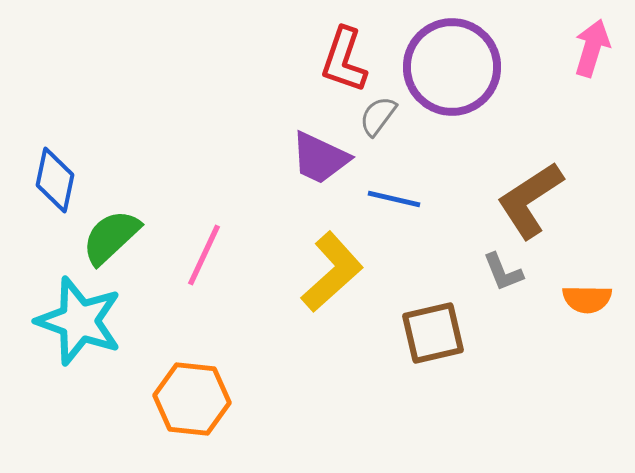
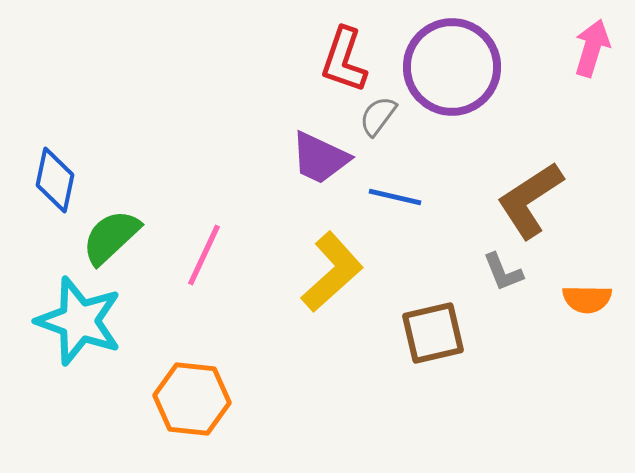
blue line: moved 1 px right, 2 px up
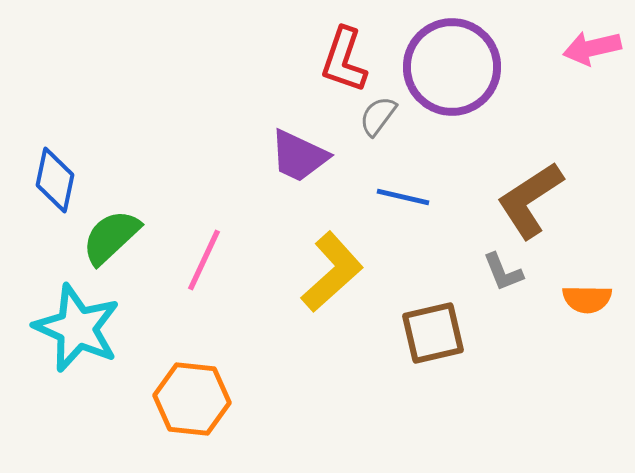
pink arrow: rotated 120 degrees counterclockwise
purple trapezoid: moved 21 px left, 2 px up
blue line: moved 8 px right
pink line: moved 5 px down
cyan star: moved 2 px left, 7 px down; rotated 4 degrees clockwise
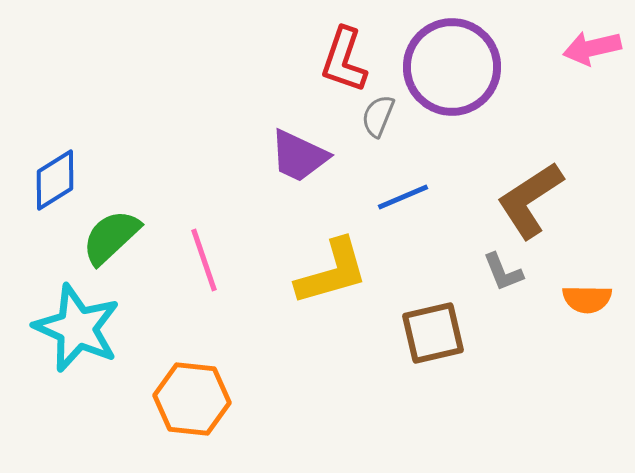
gray semicircle: rotated 15 degrees counterclockwise
blue diamond: rotated 46 degrees clockwise
blue line: rotated 36 degrees counterclockwise
pink line: rotated 44 degrees counterclockwise
yellow L-shape: rotated 26 degrees clockwise
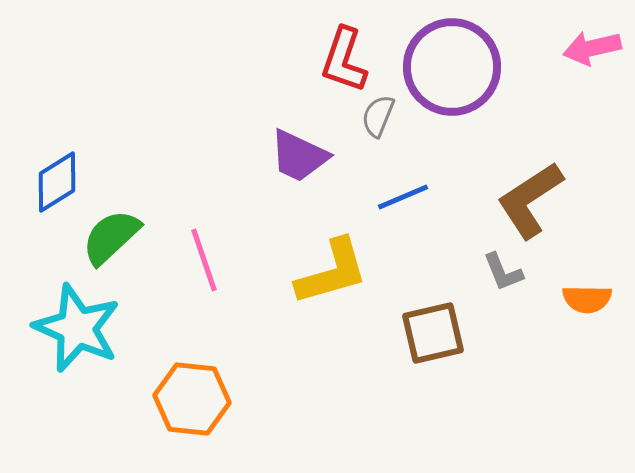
blue diamond: moved 2 px right, 2 px down
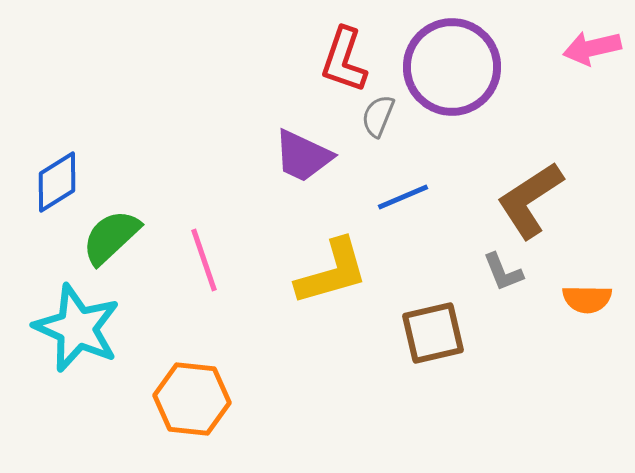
purple trapezoid: moved 4 px right
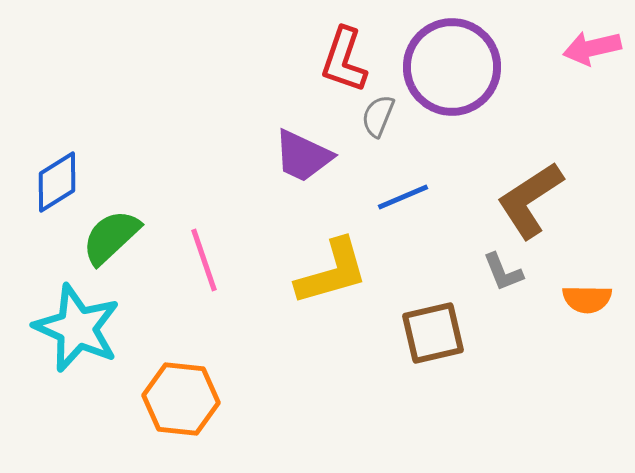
orange hexagon: moved 11 px left
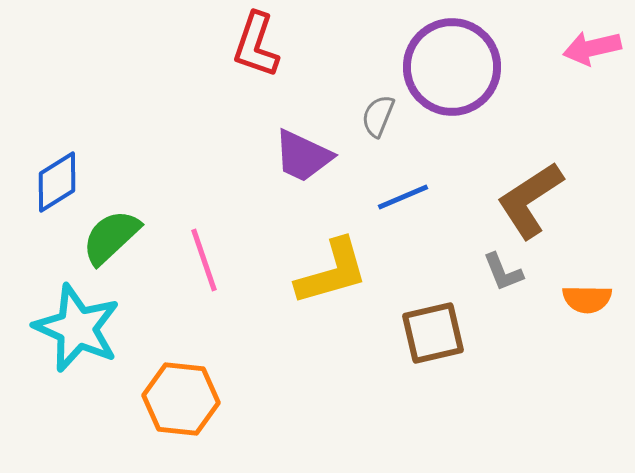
red L-shape: moved 88 px left, 15 px up
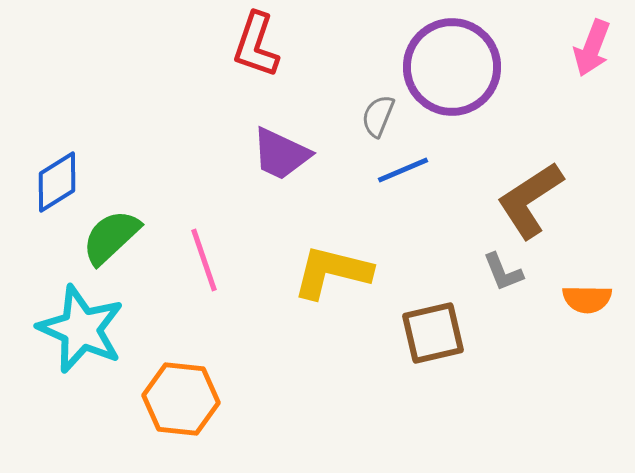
pink arrow: rotated 56 degrees counterclockwise
purple trapezoid: moved 22 px left, 2 px up
blue line: moved 27 px up
yellow L-shape: rotated 150 degrees counterclockwise
cyan star: moved 4 px right, 1 px down
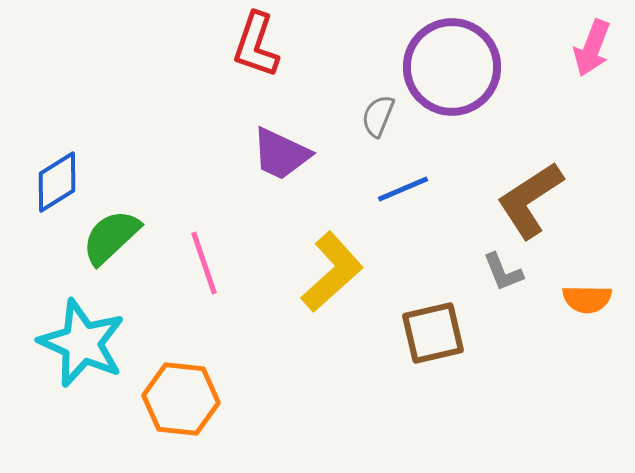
blue line: moved 19 px down
pink line: moved 3 px down
yellow L-shape: rotated 124 degrees clockwise
cyan star: moved 1 px right, 14 px down
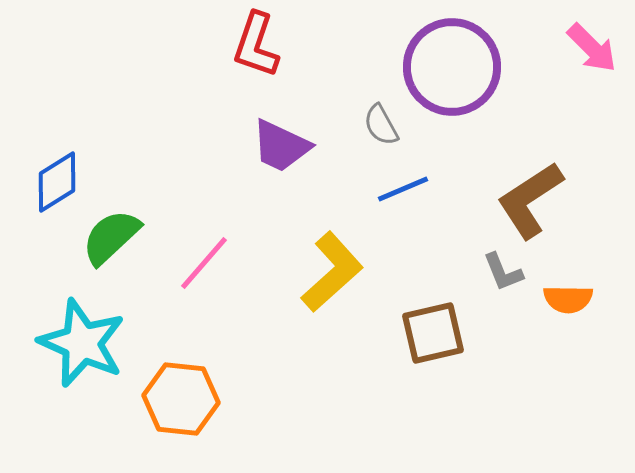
pink arrow: rotated 66 degrees counterclockwise
gray semicircle: moved 3 px right, 9 px down; rotated 51 degrees counterclockwise
purple trapezoid: moved 8 px up
pink line: rotated 60 degrees clockwise
orange semicircle: moved 19 px left
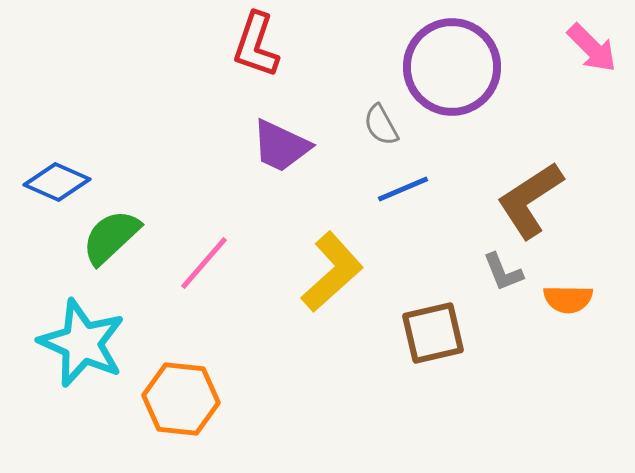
blue diamond: rotated 56 degrees clockwise
